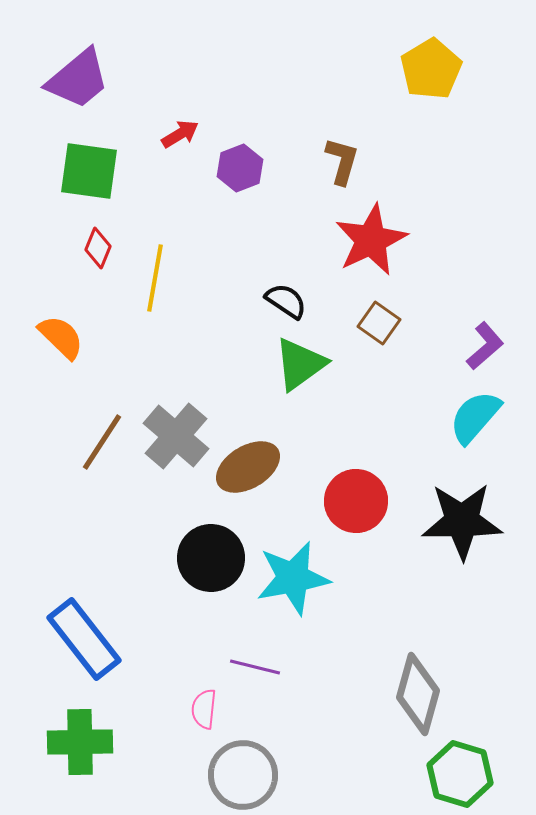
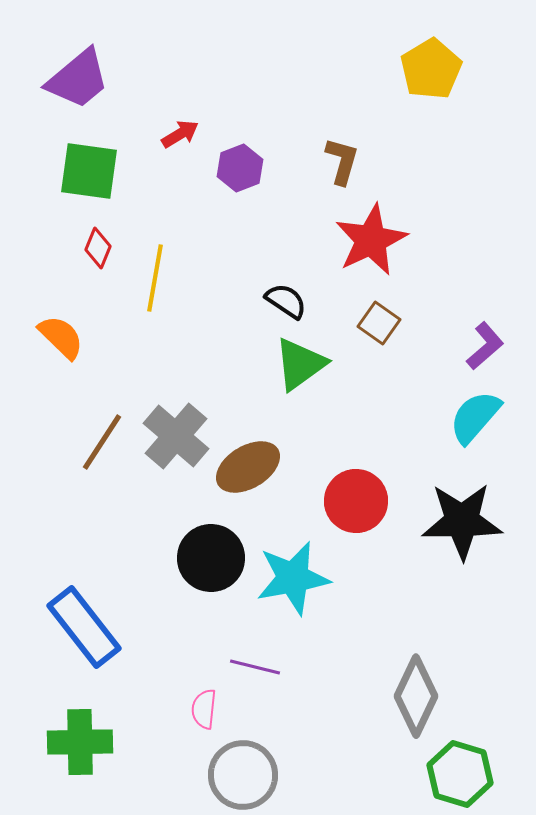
blue rectangle: moved 12 px up
gray diamond: moved 2 px left, 2 px down; rotated 10 degrees clockwise
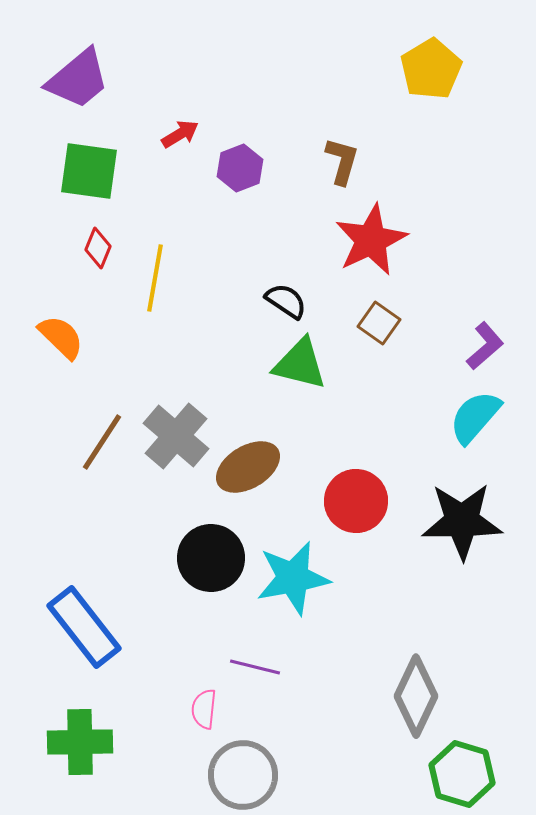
green triangle: rotated 50 degrees clockwise
green hexagon: moved 2 px right
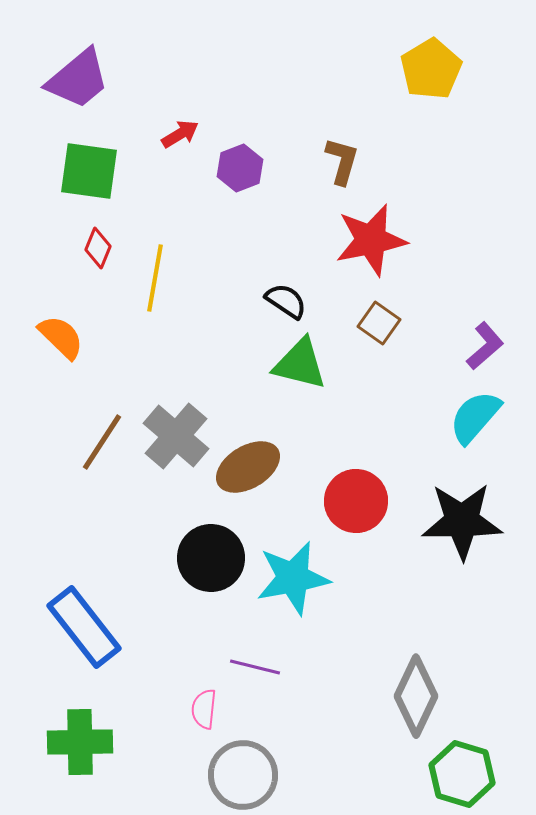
red star: rotated 14 degrees clockwise
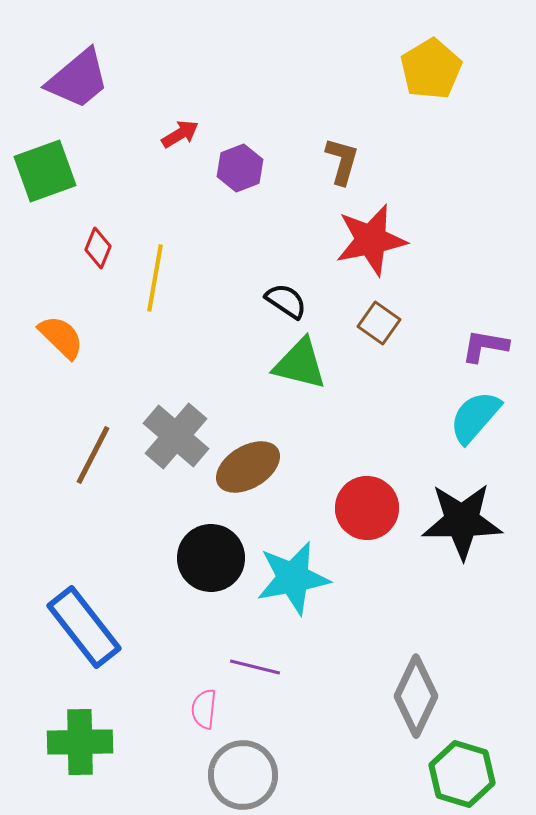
green square: moved 44 px left; rotated 28 degrees counterclockwise
purple L-shape: rotated 129 degrees counterclockwise
brown line: moved 9 px left, 13 px down; rotated 6 degrees counterclockwise
red circle: moved 11 px right, 7 px down
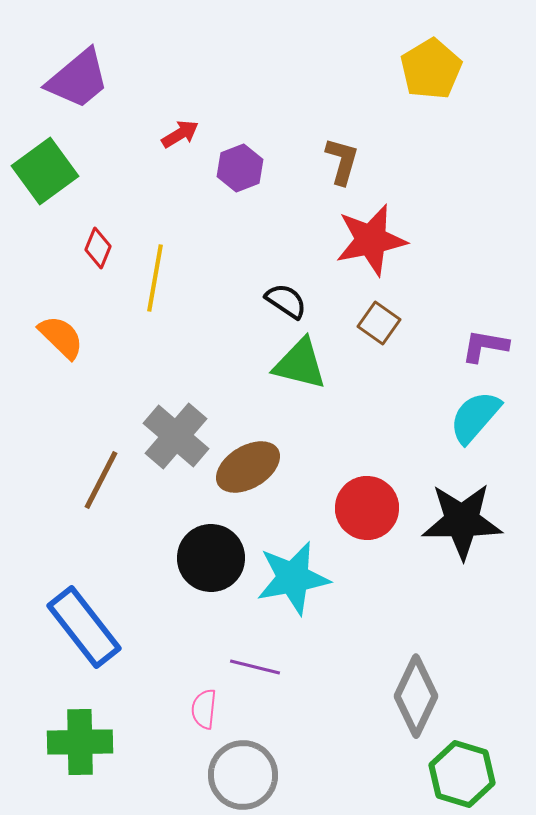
green square: rotated 16 degrees counterclockwise
brown line: moved 8 px right, 25 px down
